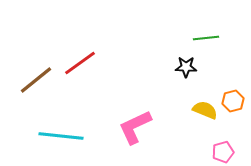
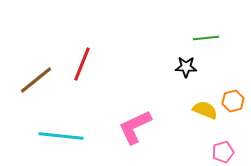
red line: moved 2 px right, 1 px down; rotated 32 degrees counterclockwise
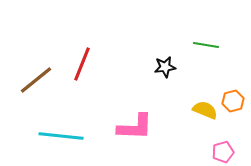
green line: moved 7 px down; rotated 15 degrees clockwise
black star: moved 21 px left; rotated 10 degrees counterclockwise
pink L-shape: rotated 153 degrees counterclockwise
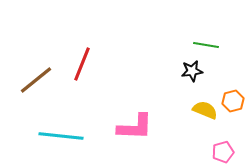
black star: moved 27 px right, 4 px down
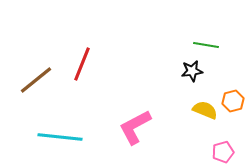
pink L-shape: rotated 150 degrees clockwise
cyan line: moved 1 px left, 1 px down
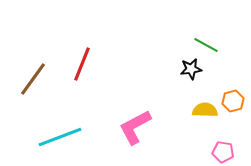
green line: rotated 20 degrees clockwise
black star: moved 1 px left, 2 px up
brown line: moved 3 px left, 1 px up; rotated 15 degrees counterclockwise
yellow semicircle: rotated 20 degrees counterclockwise
cyan line: rotated 27 degrees counterclockwise
pink pentagon: rotated 25 degrees clockwise
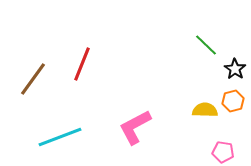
green line: rotated 15 degrees clockwise
black star: moved 44 px right; rotated 30 degrees counterclockwise
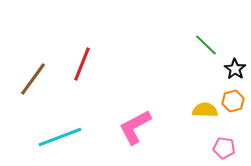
pink pentagon: moved 1 px right, 4 px up
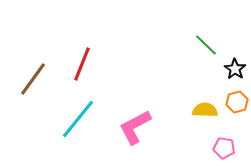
orange hexagon: moved 4 px right, 1 px down
cyan line: moved 18 px right, 18 px up; rotated 30 degrees counterclockwise
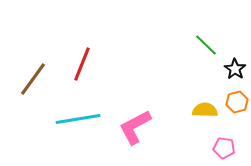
cyan line: rotated 42 degrees clockwise
